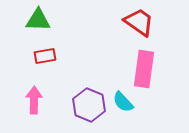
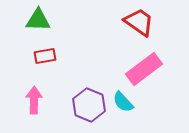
pink rectangle: rotated 45 degrees clockwise
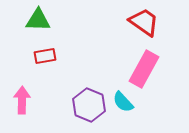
red trapezoid: moved 5 px right
pink rectangle: rotated 24 degrees counterclockwise
pink arrow: moved 12 px left
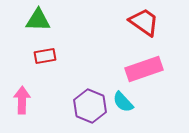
pink rectangle: rotated 42 degrees clockwise
purple hexagon: moved 1 px right, 1 px down
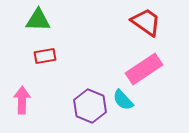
red trapezoid: moved 2 px right
pink rectangle: rotated 15 degrees counterclockwise
cyan semicircle: moved 2 px up
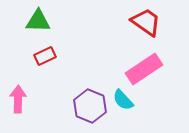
green triangle: moved 1 px down
red rectangle: rotated 15 degrees counterclockwise
pink arrow: moved 4 px left, 1 px up
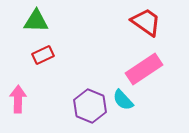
green triangle: moved 2 px left
red rectangle: moved 2 px left, 1 px up
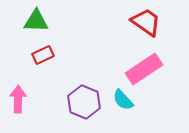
purple hexagon: moved 6 px left, 4 px up
